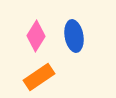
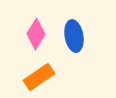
pink diamond: moved 2 px up
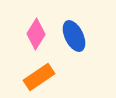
blue ellipse: rotated 16 degrees counterclockwise
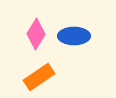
blue ellipse: rotated 64 degrees counterclockwise
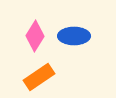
pink diamond: moved 1 px left, 2 px down
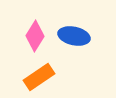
blue ellipse: rotated 12 degrees clockwise
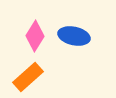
orange rectangle: moved 11 px left; rotated 8 degrees counterclockwise
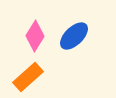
blue ellipse: rotated 56 degrees counterclockwise
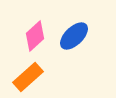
pink diamond: rotated 16 degrees clockwise
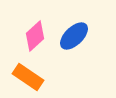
orange rectangle: rotated 76 degrees clockwise
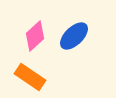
orange rectangle: moved 2 px right
